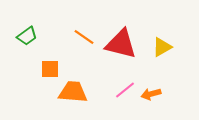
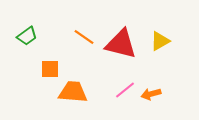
yellow triangle: moved 2 px left, 6 px up
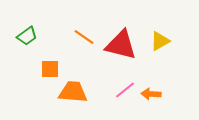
red triangle: moved 1 px down
orange arrow: rotated 18 degrees clockwise
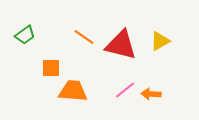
green trapezoid: moved 2 px left, 1 px up
orange square: moved 1 px right, 1 px up
orange trapezoid: moved 1 px up
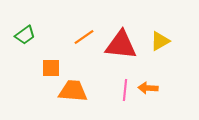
orange line: rotated 70 degrees counterclockwise
red triangle: rotated 8 degrees counterclockwise
pink line: rotated 45 degrees counterclockwise
orange arrow: moved 3 px left, 6 px up
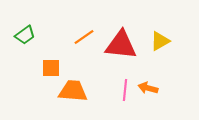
orange arrow: rotated 12 degrees clockwise
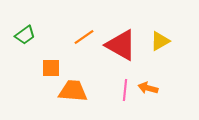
red triangle: rotated 24 degrees clockwise
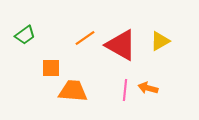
orange line: moved 1 px right, 1 px down
